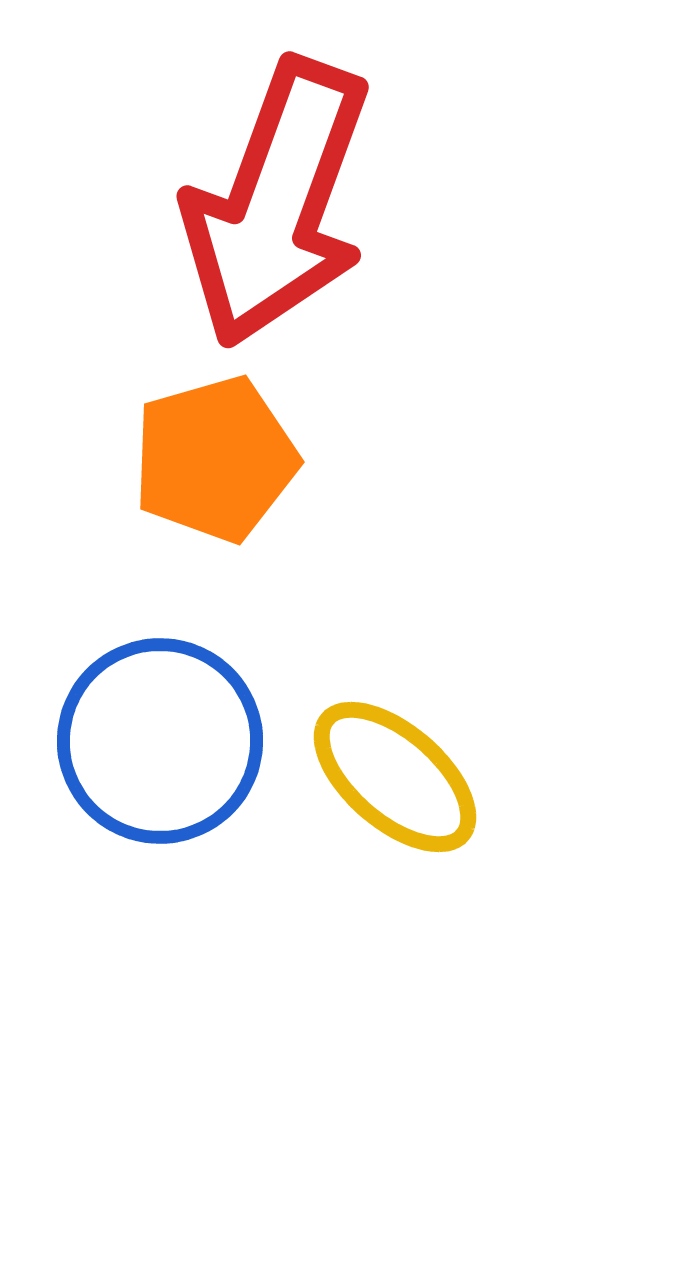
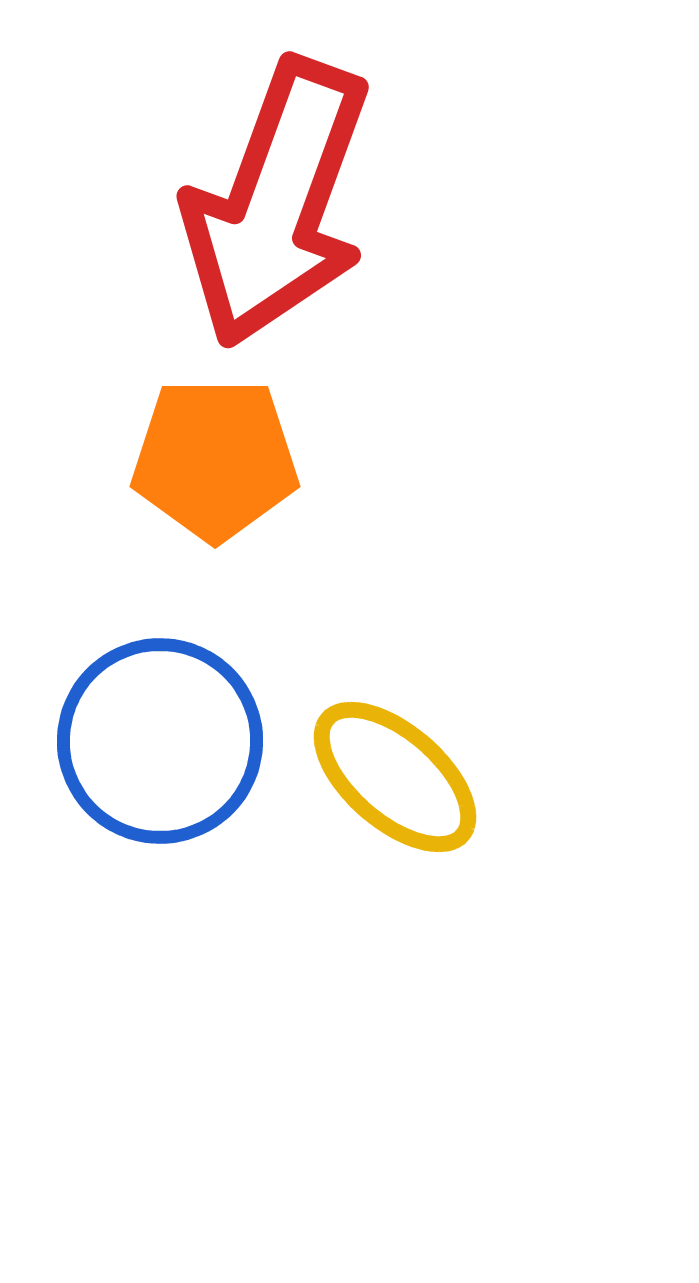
orange pentagon: rotated 16 degrees clockwise
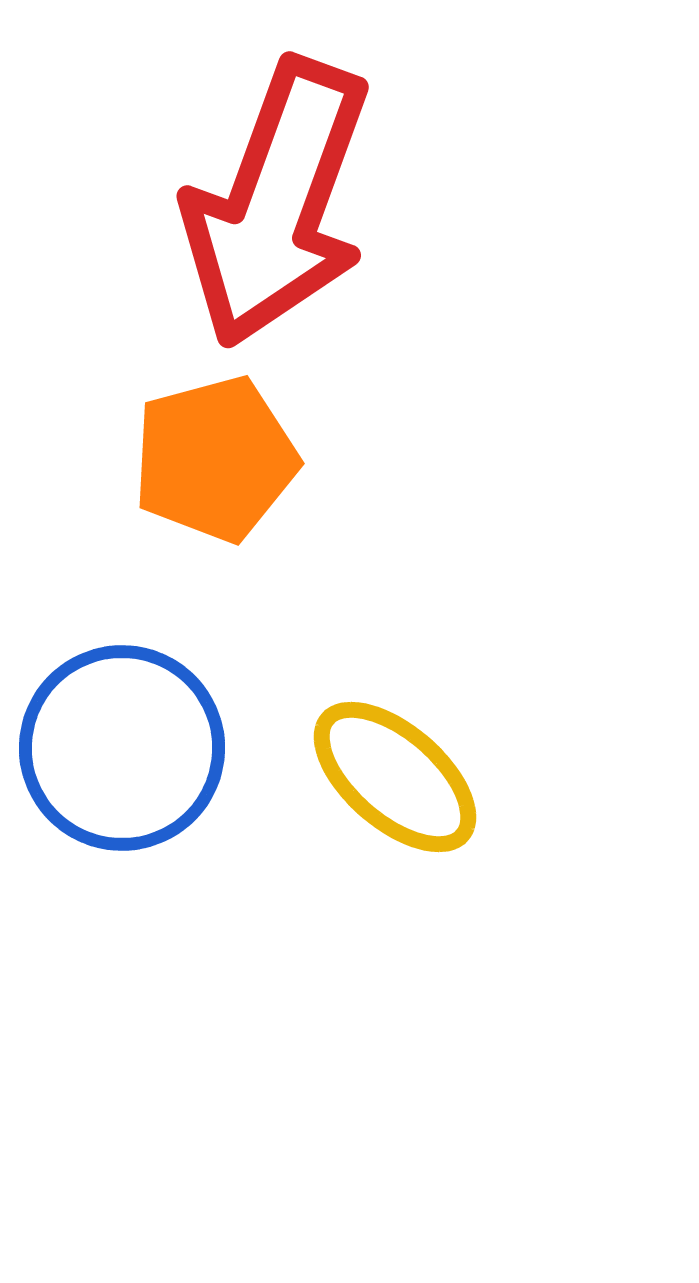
orange pentagon: rotated 15 degrees counterclockwise
blue circle: moved 38 px left, 7 px down
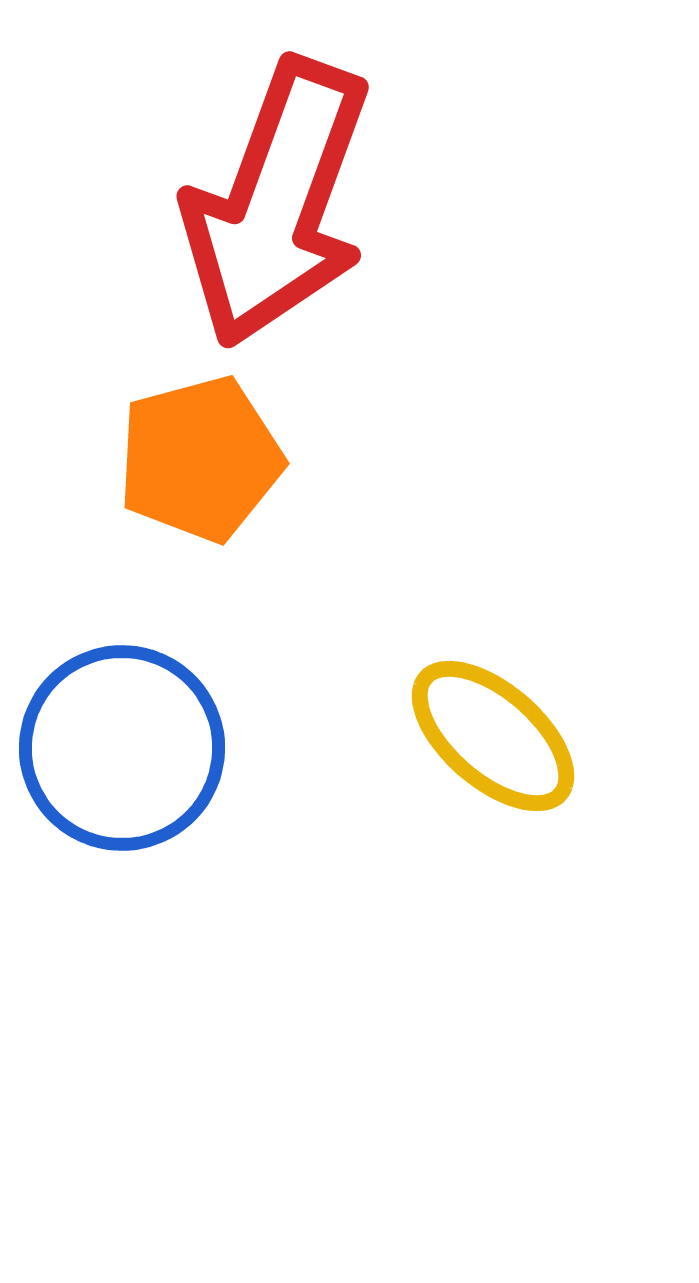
orange pentagon: moved 15 px left
yellow ellipse: moved 98 px right, 41 px up
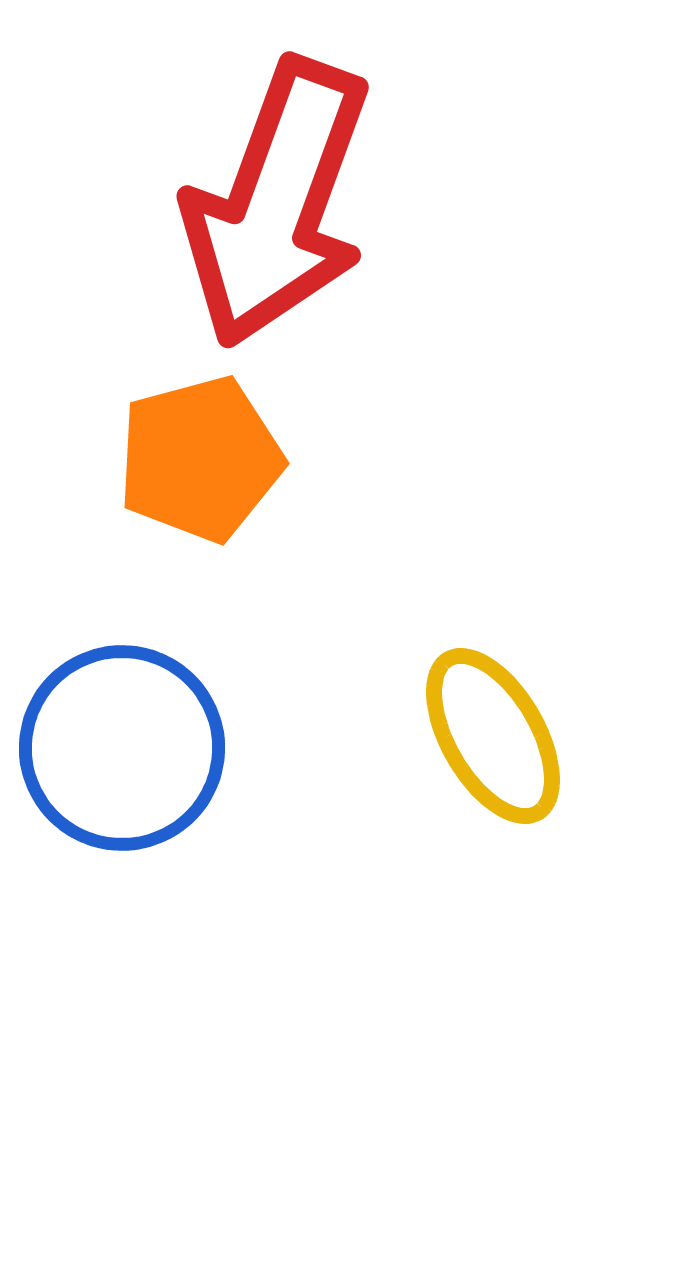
yellow ellipse: rotated 19 degrees clockwise
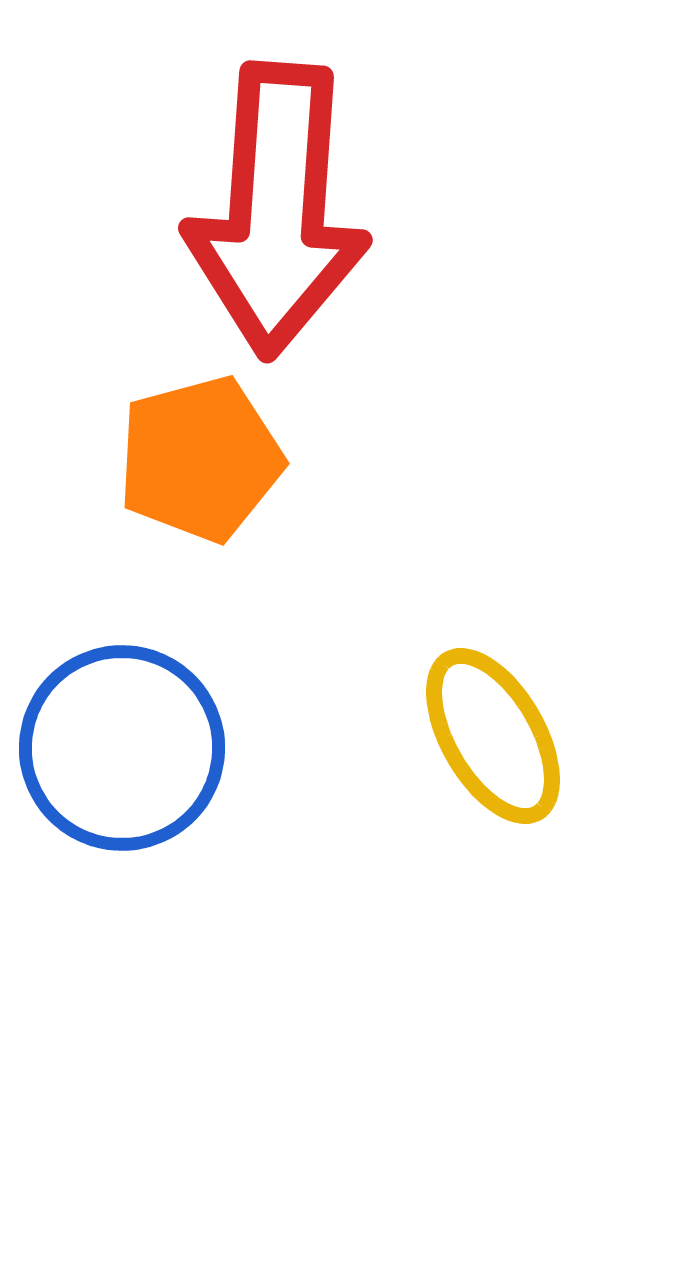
red arrow: moved 7 px down; rotated 16 degrees counterclockwise
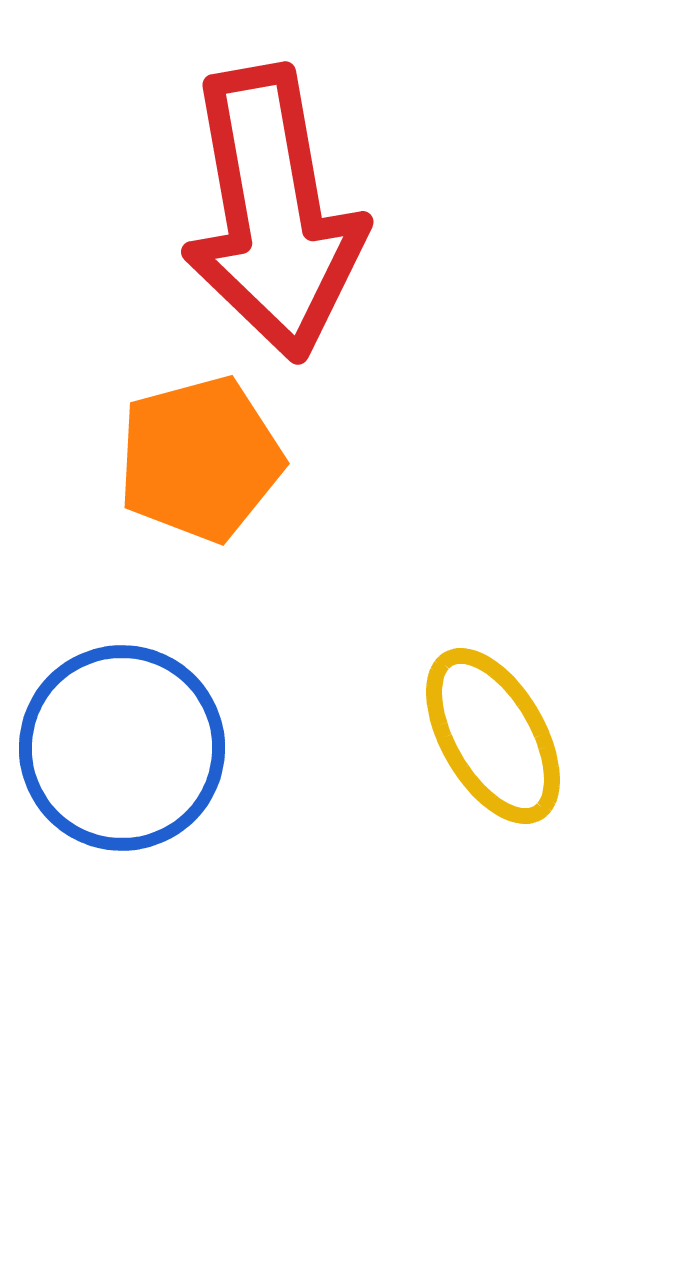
red arrow: moved 4 px left, 3 px down; rotated 14 degrees counterclockwise
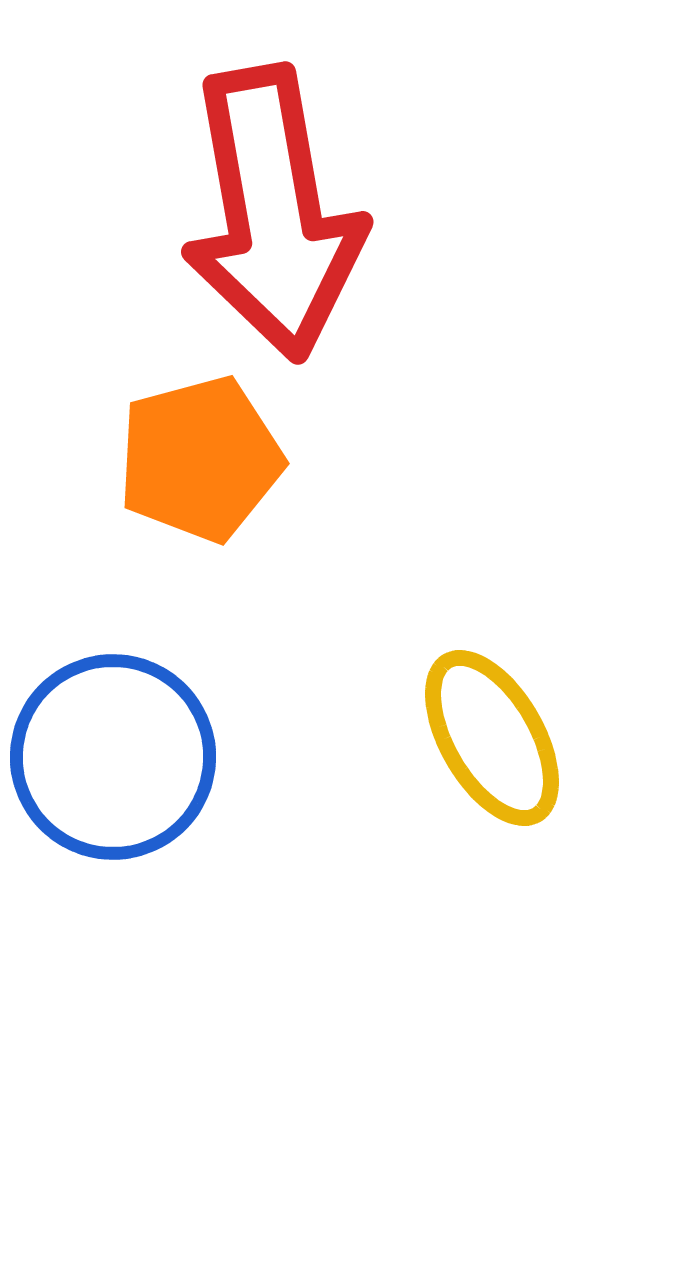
yellow ellipse: moved 1 px left, 2 px down
blue circle: moved 9 px left, 9 px down
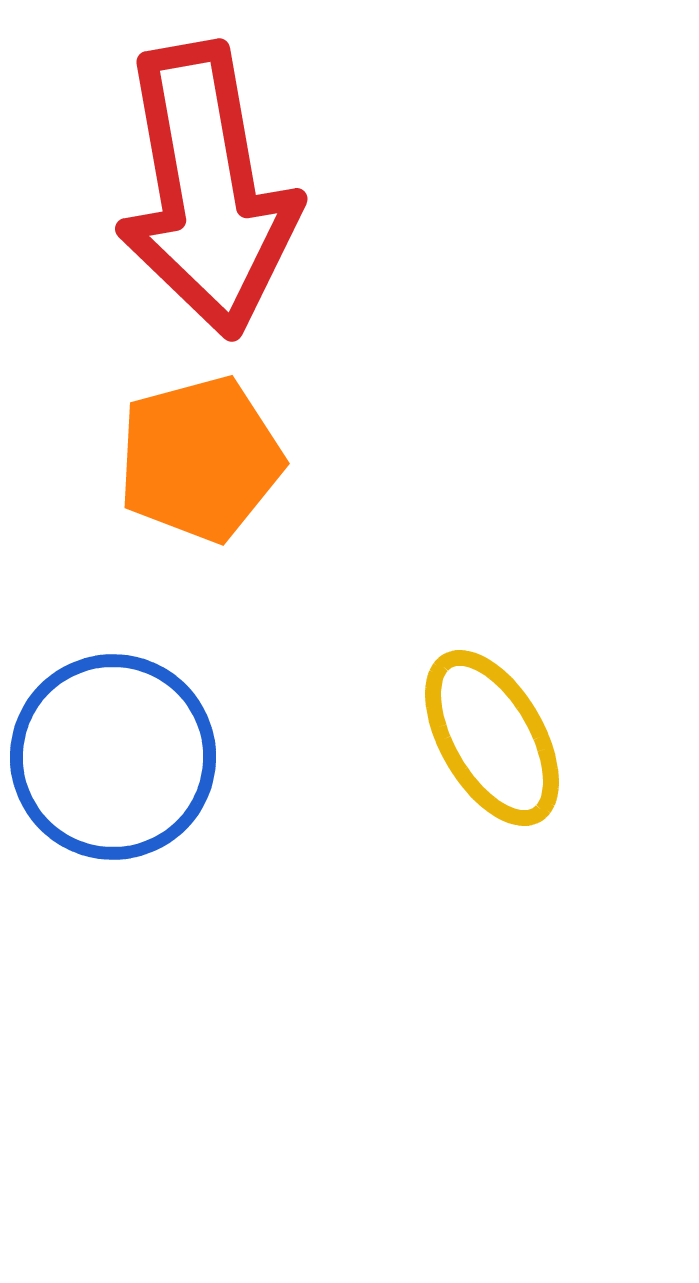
red arrow: moved 66 px left, 23 px up
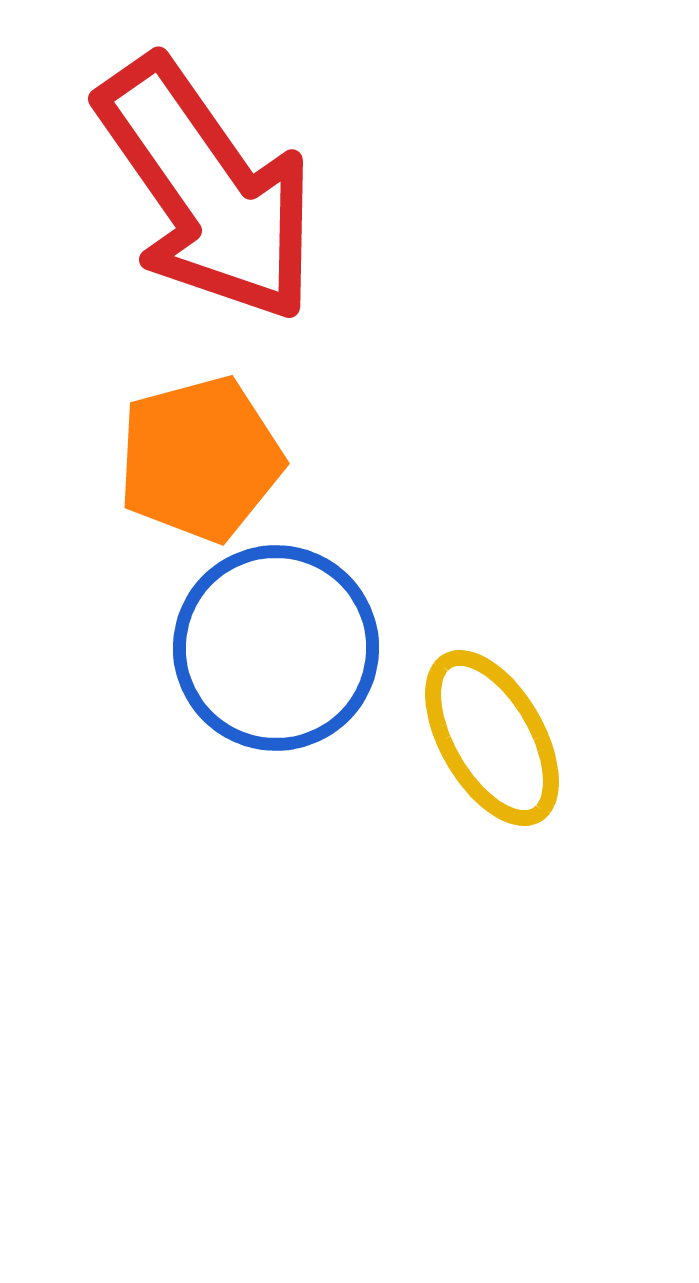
red arrow: rotated 25 degrees counterclockwise
blue circle: moved 163 px right, 109 px up
